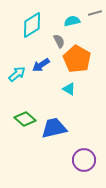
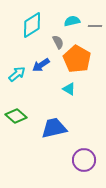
gray line: moved 13 px down; rotated 16 degrees clockwise
gray semicircle: moved 1 px left, 1 px down
green diamond: moved 9 px left, 3 px up
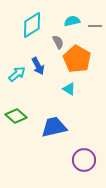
blue arrow: moved 3 px left, 1 px down; rotated 84 degrees counterclockwise
blue trapezoid: moved 1 px up
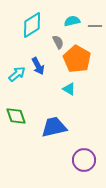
green diamond: rotated 30 degrees clockwise
